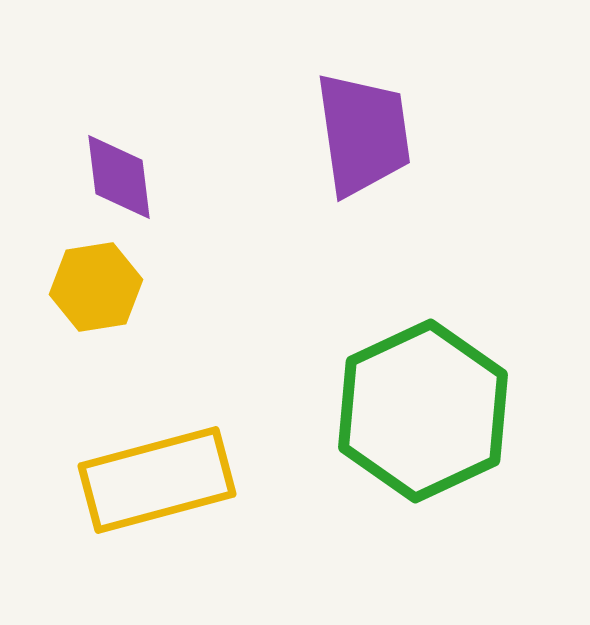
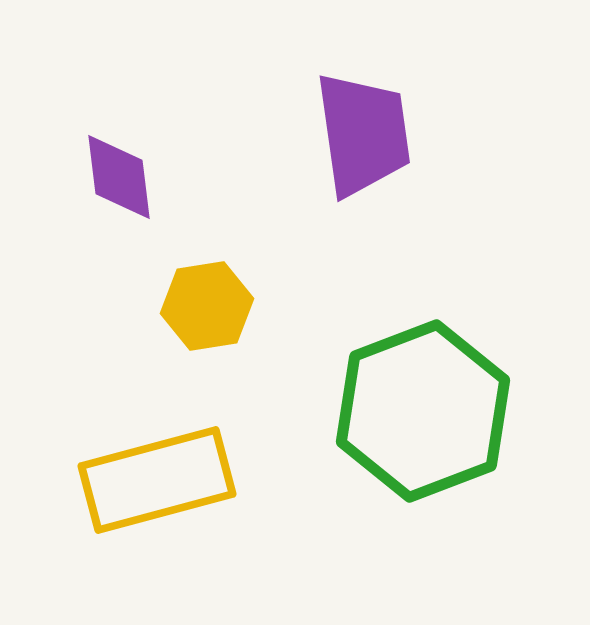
yellow hexagon: moved 111 px right, 19 px down
green hexagon: rotated 4 degrees clockwise
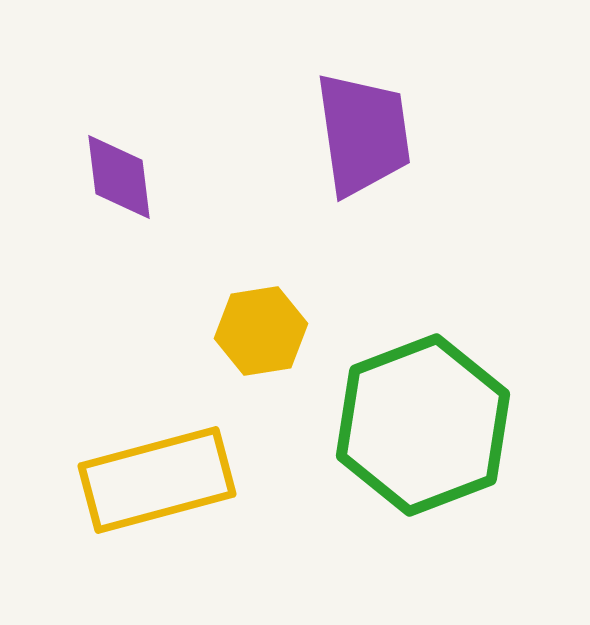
yellow hexagon: moved 54 px right, 25 px down
green hexagon: moved 14 px down
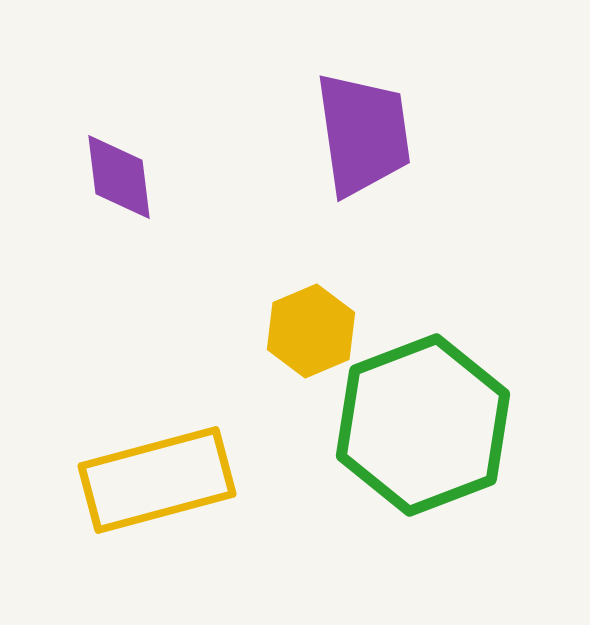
yellow hexagon: moved 50 px right; rotated 14 degrees counterclockwise
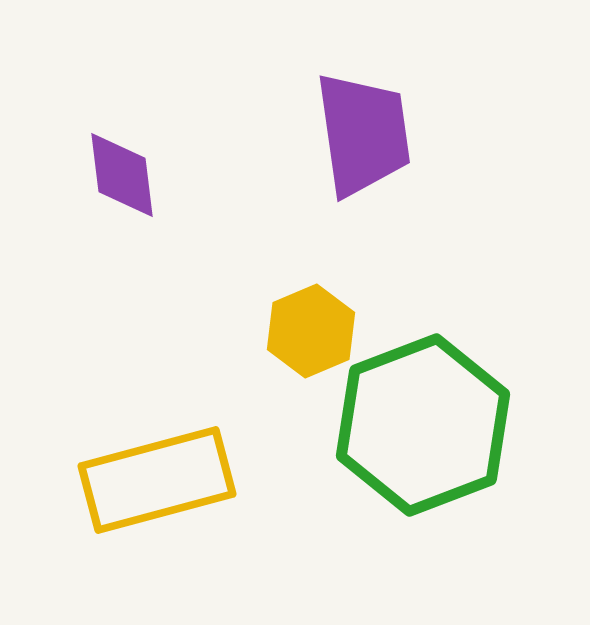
purple diamond: moved 3 px right, 2 px up
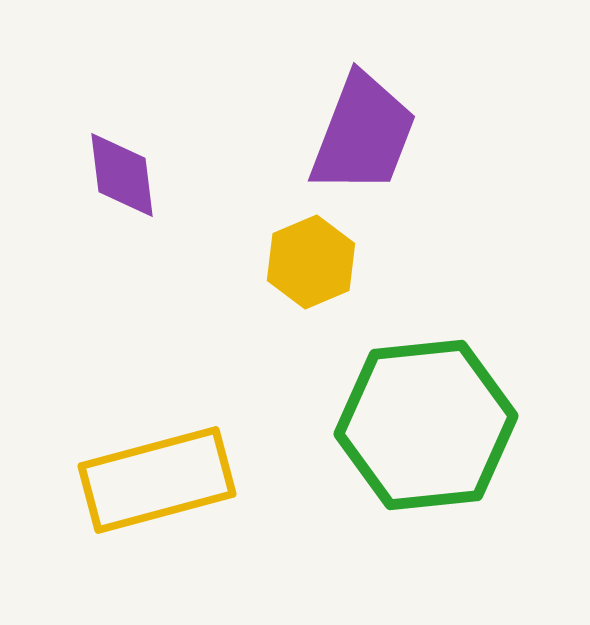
purple trapezoid: rotated 29 degrees clockwise
yellow hexagon: moved 69 px up
green hexagon: moved 3 px right; rotated 15 degrees clockwise
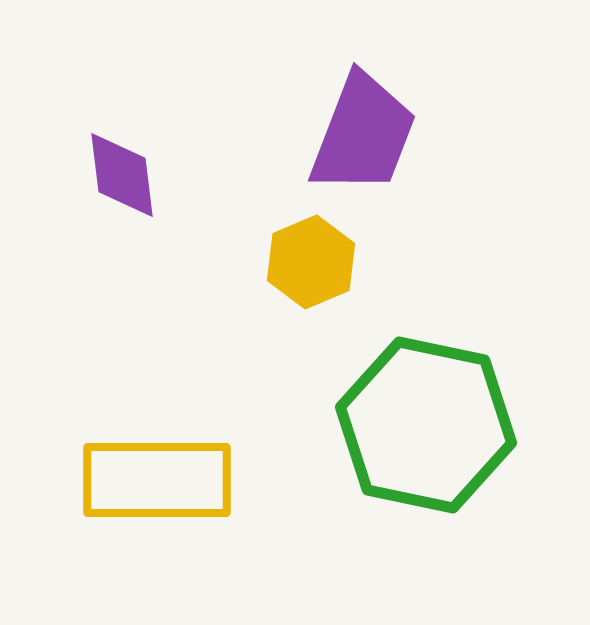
green hexagon: rotated 18 degrees clockwise
yellow rectangle: rotated 15 degrees clockwise
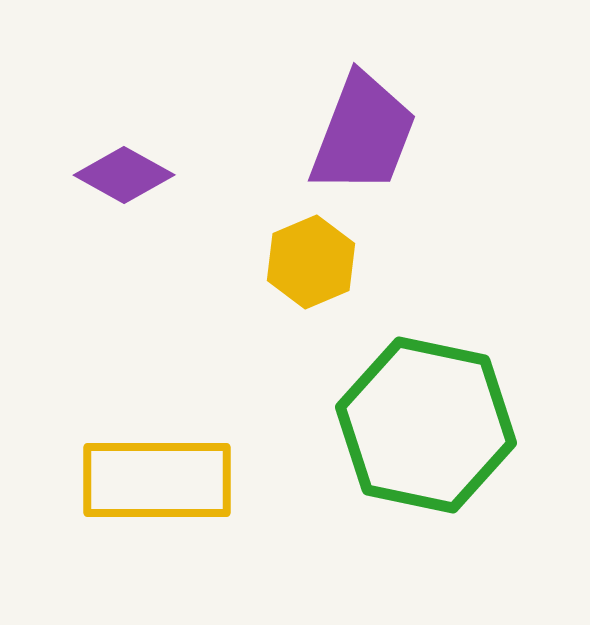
purple diamond: moved 2 px right; rotated 54 degrees counterclockwise
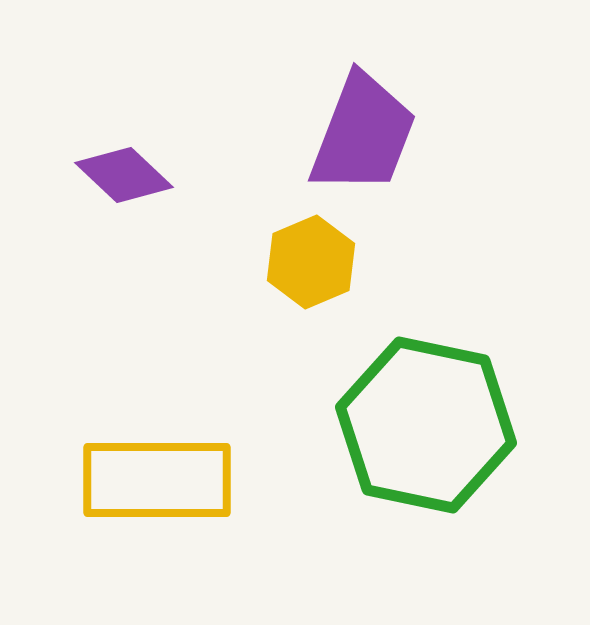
purple diamond: rotated 14 degrees clockwise
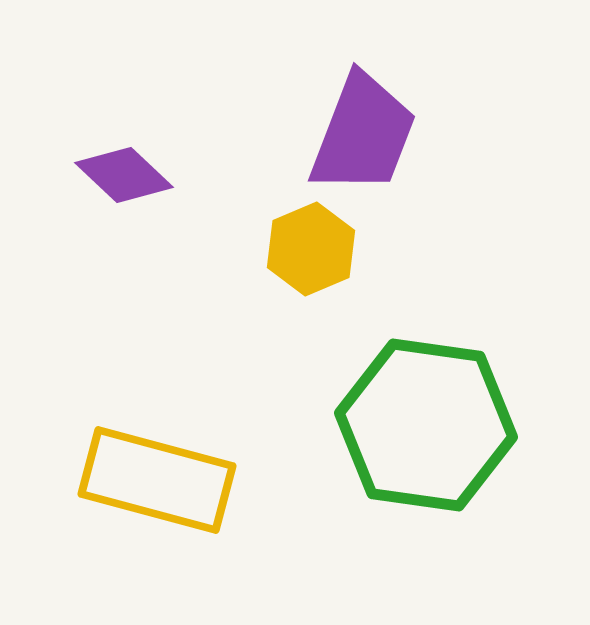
yellow hexagon: moved 13 px up
green hexagon: rotated 4 degrees counterclockwise
yellow rectangle: rotated 15 degrees clockwise
